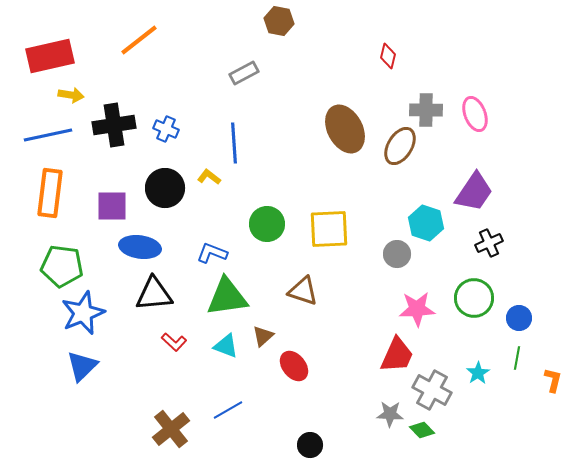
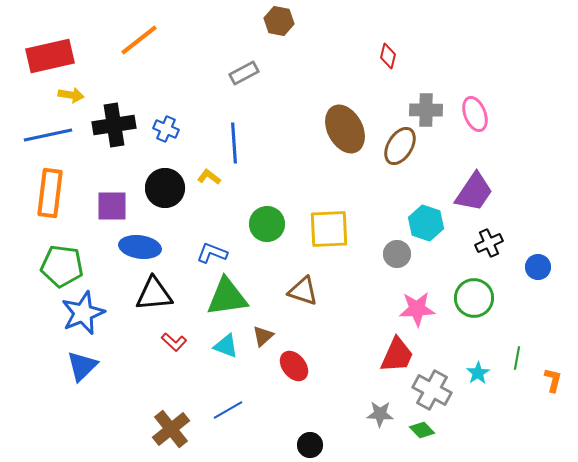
blue circle at (519, 318): moved 19 px right, 51 px up
gray star at (390, 414): moved 10 px left
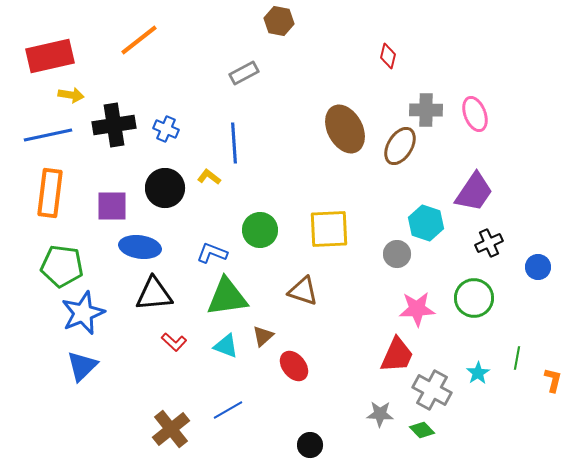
green circle at (267, 224): moved 7 px left, 6 px down
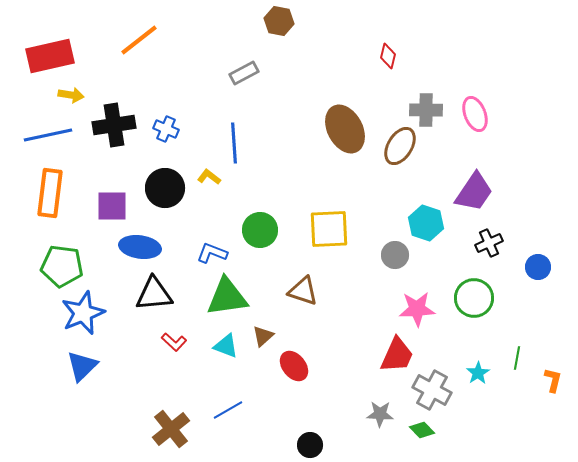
gray circle at (397, 254): moved 2 px left, 1 px down
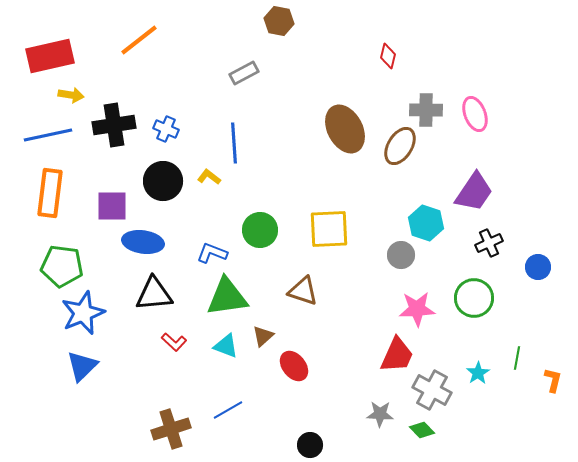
black circle at (165, 188): moved 2 px left, 7 px up
blue ellipse at (140, 247): moved 3 px right, 5 px up
gray circle at (395, 255): moved 6 px right
brown cross at (171, 429): rotated 21 degrees clockwise
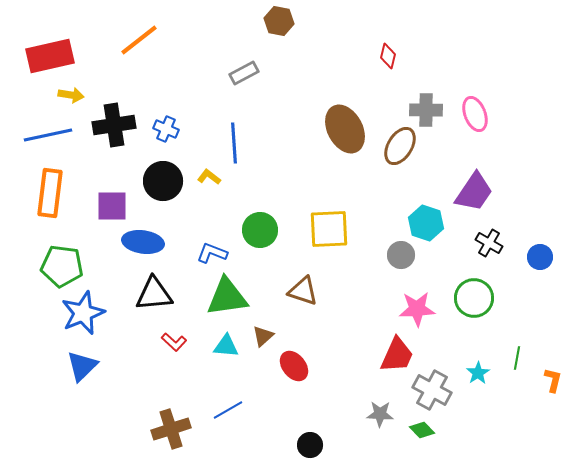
black cross at (489, 243): rotated 36 degrees counterclockwise
blue circle at (538, 267): moved 2 px right, 10 px up
cyan triangle at (226, 346): rotated 16 degrees counterclockwise
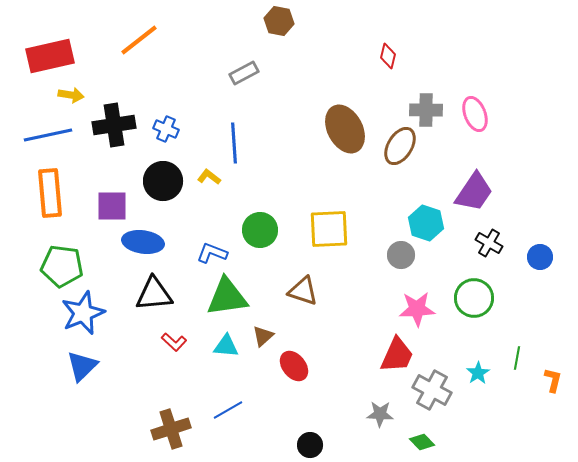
orange rectangle at (50, 193): rotated 12 degrees counterclockwise
green diamond at (422, 430): moved 12 px down
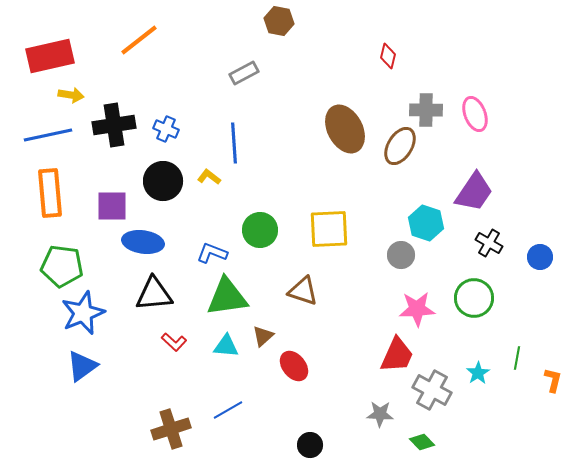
blue triangle at (82, 366): rotated 8 degrees clockwise
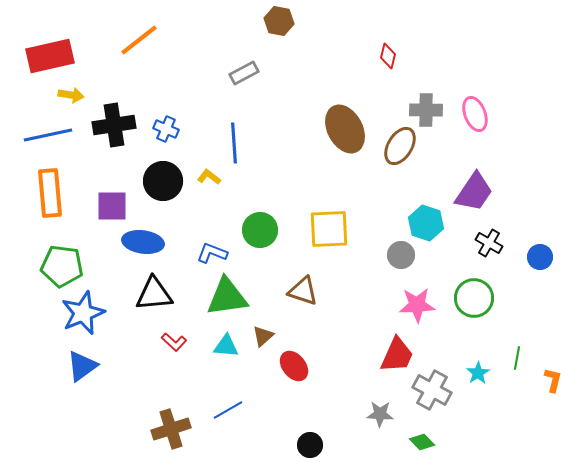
pink star at (417, 309): moved 4 px up
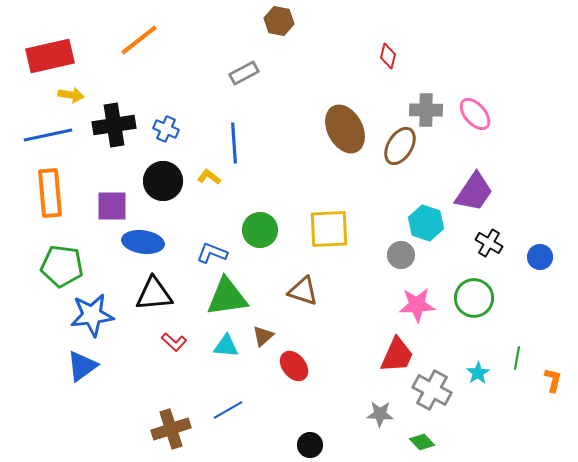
pink ellipse at (475, 114): rotated 20 degrees counterclockwise
blue star at (83, 313): moved 9 px right, 2 px down; rotated 15 degrees clockwise
